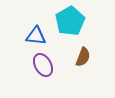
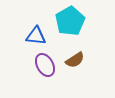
brown semicircle: moved 8 px left, 3 px down; rotated 36 degrees clockwise
purple ellipse: moved 2 px right
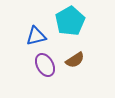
blue triangle: rotated 20 degrees counterclockwise
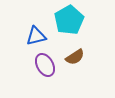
cyan pentagon: moved 1 px left, 1 px up
brown semicircle: moved 3 px up
